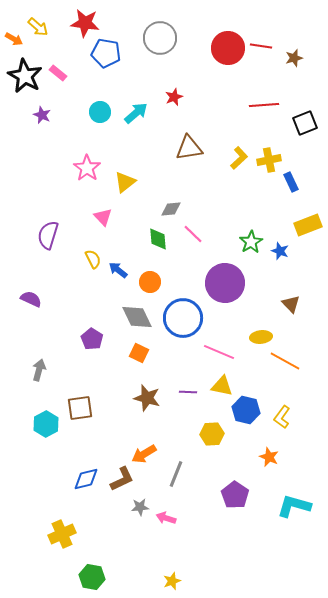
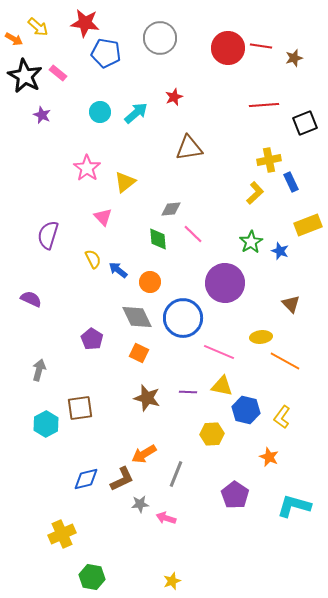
yellow L-shape at (239, 158): moved 16 px right, 35 px down
gray star at (140, 507): moved 3 px up
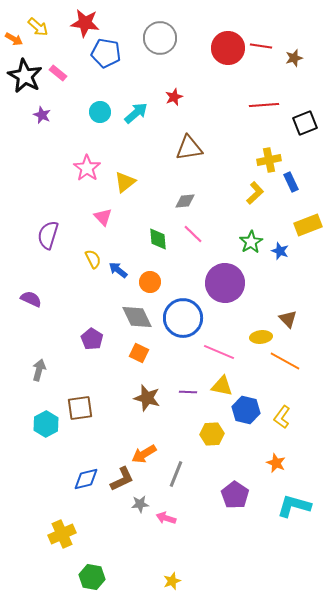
gray diamond at (171, 209): moved 14 px right, 8 px up
brown triangle at (291, 304): moved 3 px left, 15 px down
orange star at (269, 457): moved 7 px right, 6 px down
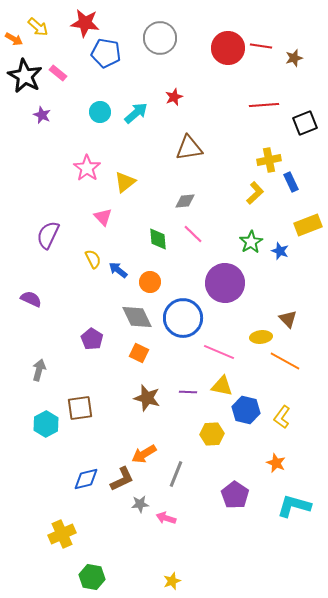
purple semicircle at (48, 235): rotated 8 degrees clockwise
